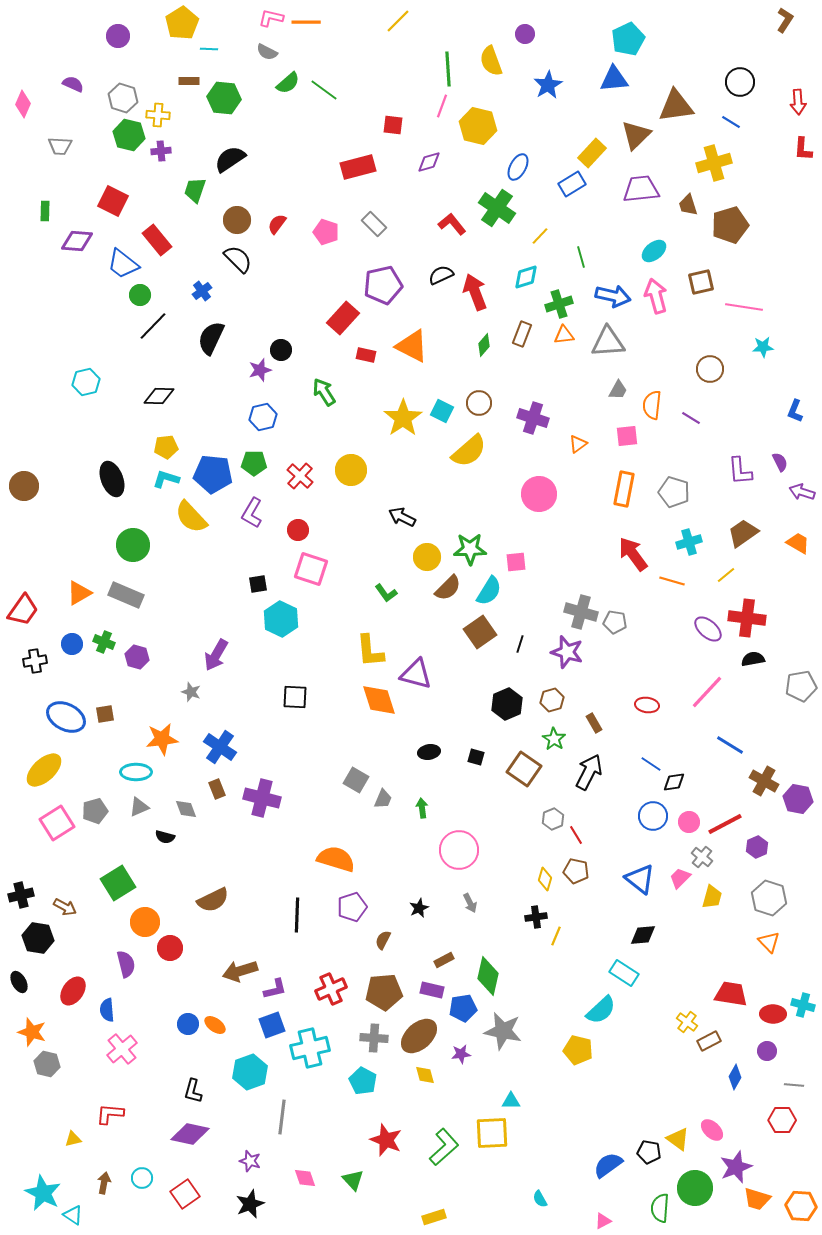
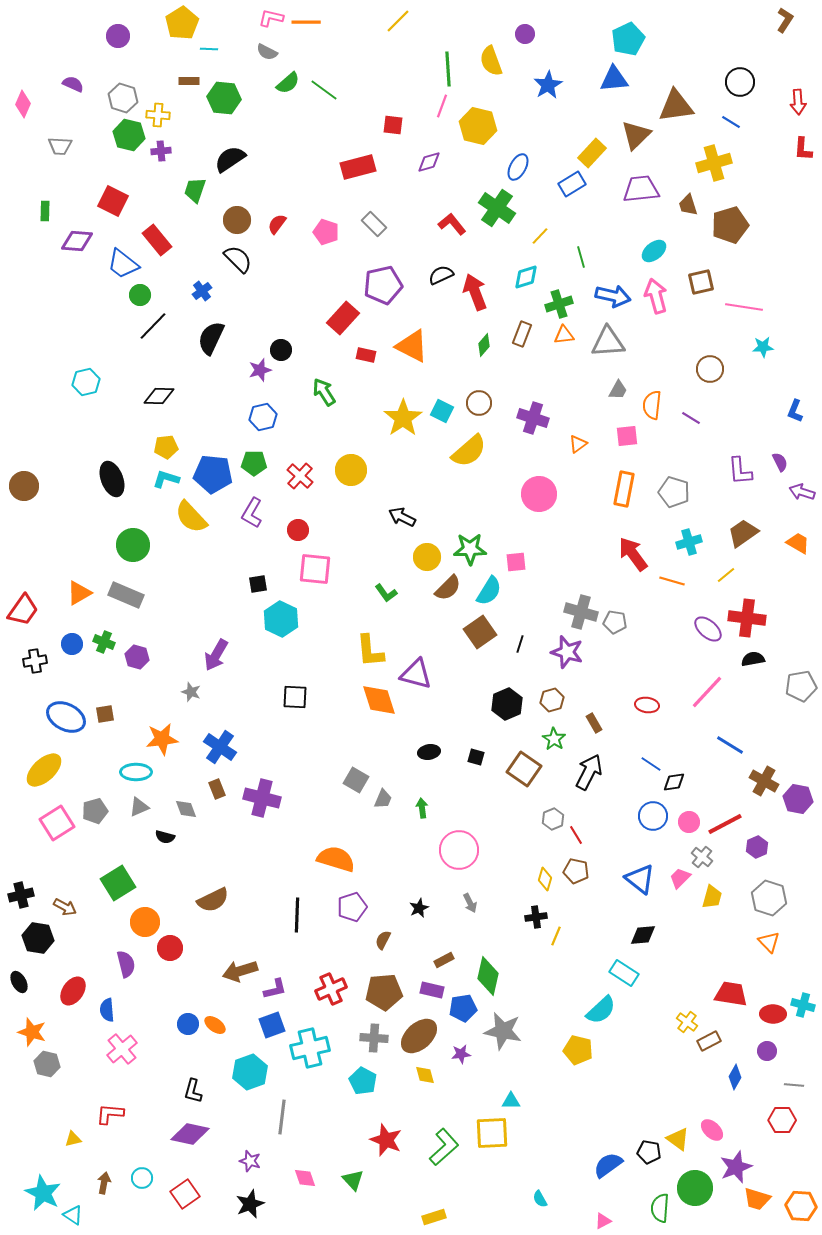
pink square at (311, 569): moved 4 px right; rotated 12 degrees counterclockwise
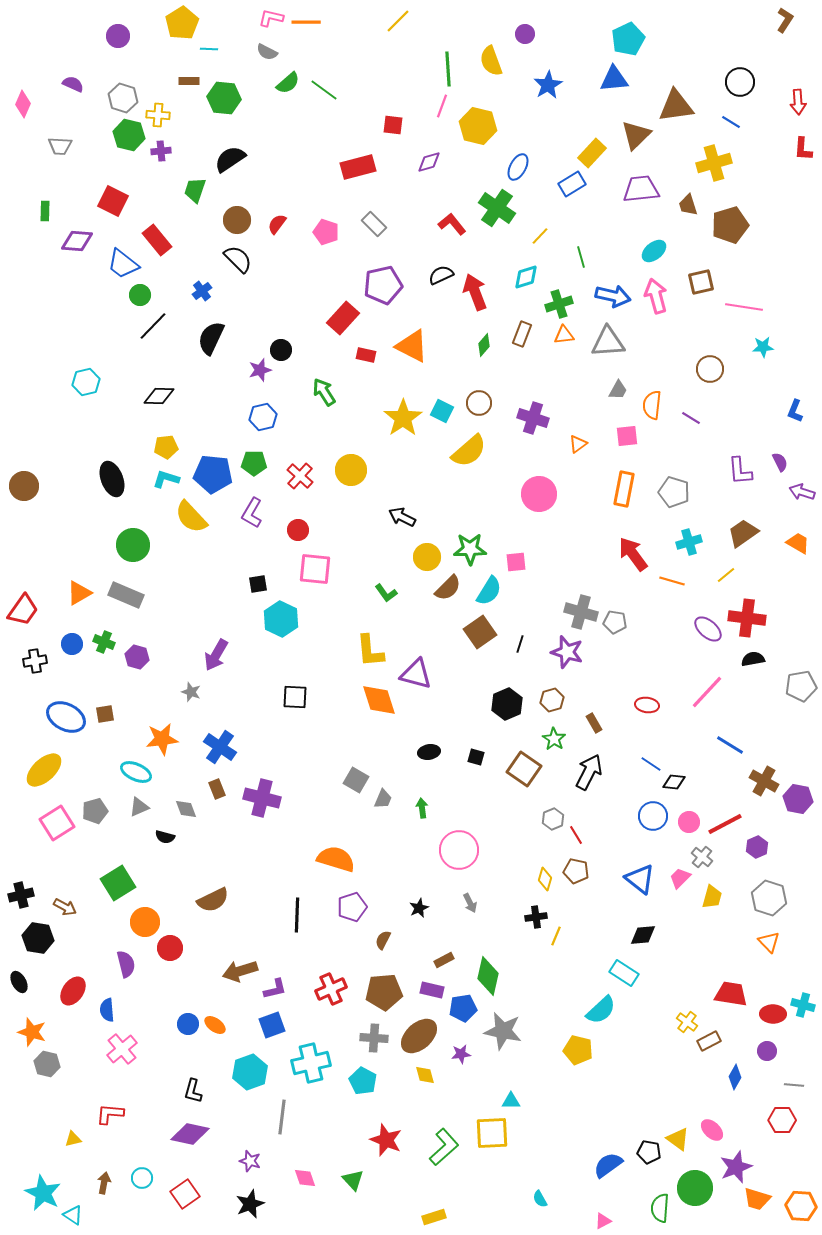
cyan ellipse at (136, 772): rotated 24 degrees clockwise
black diamond at (674, 782): rotated 15 degrees clockwise
cyan cross at (310, 1048): moved 1 px right, 15 px down
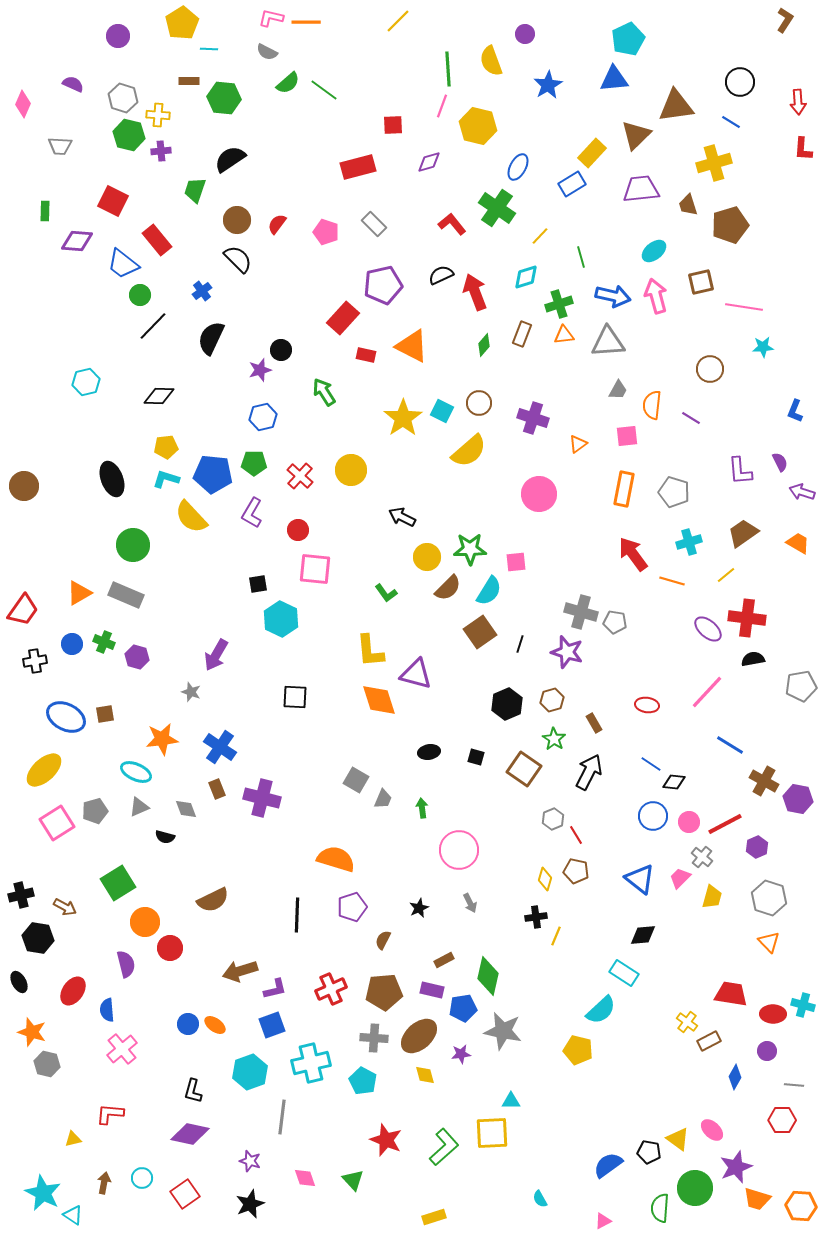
red square at (393, 125): rotated 10 degrees counterclockwise
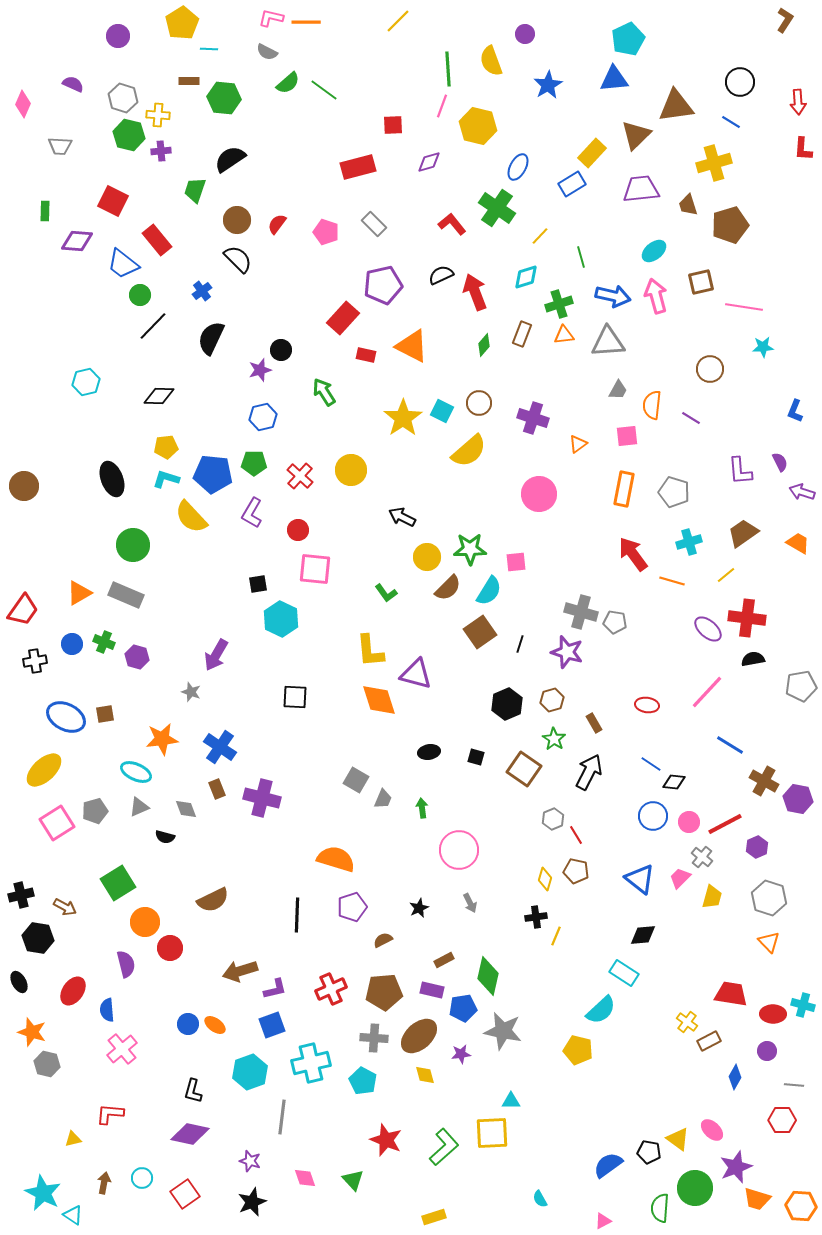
brown semicircle at (383, 940): rotated 36 degrees clockwise
black star at (250, 1204): moved 2 px right, 2 px up
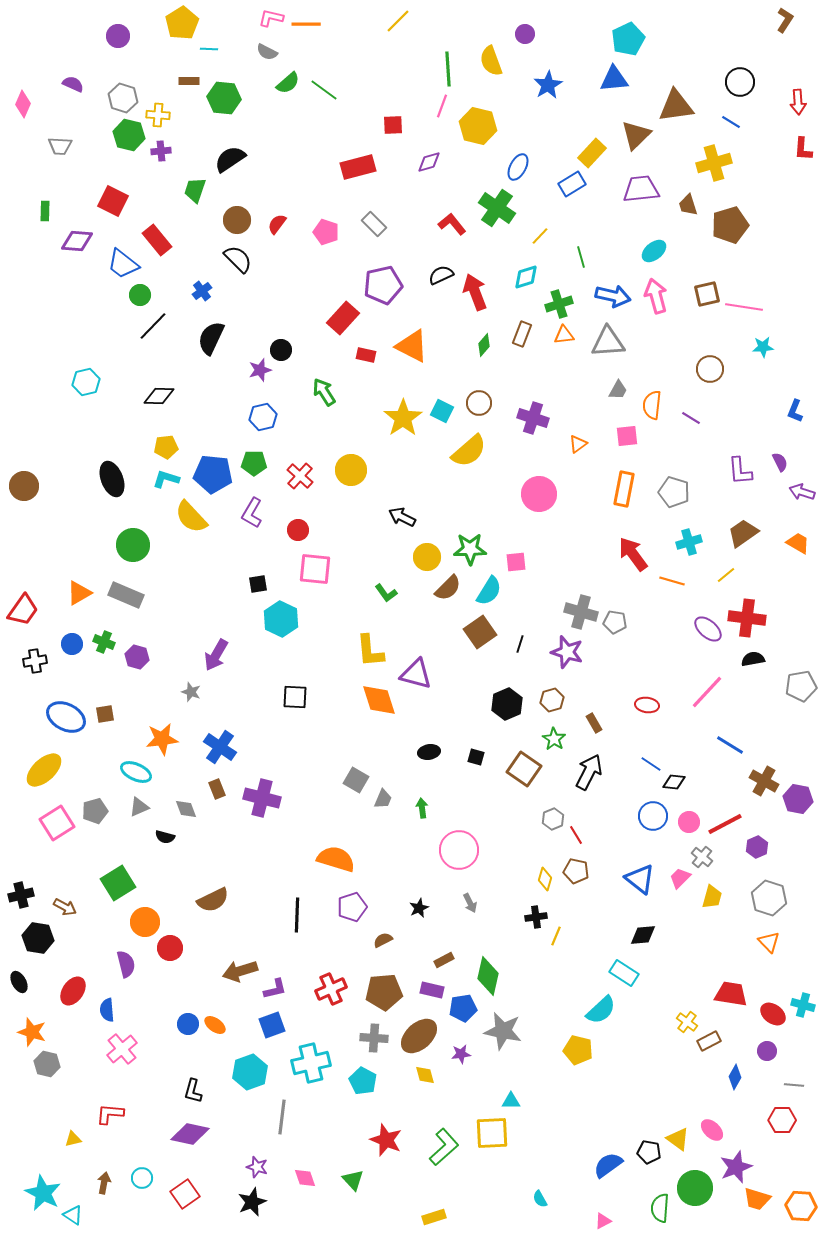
orange line at (306, 22): moved 2 px down
brown square at (701, 282): moved 6 px right, 12 px down
red ellipse at (773, 1014): rotated 35 degrees clockwise
purple star at (250, 1161): moved 7 px right, 6 px down
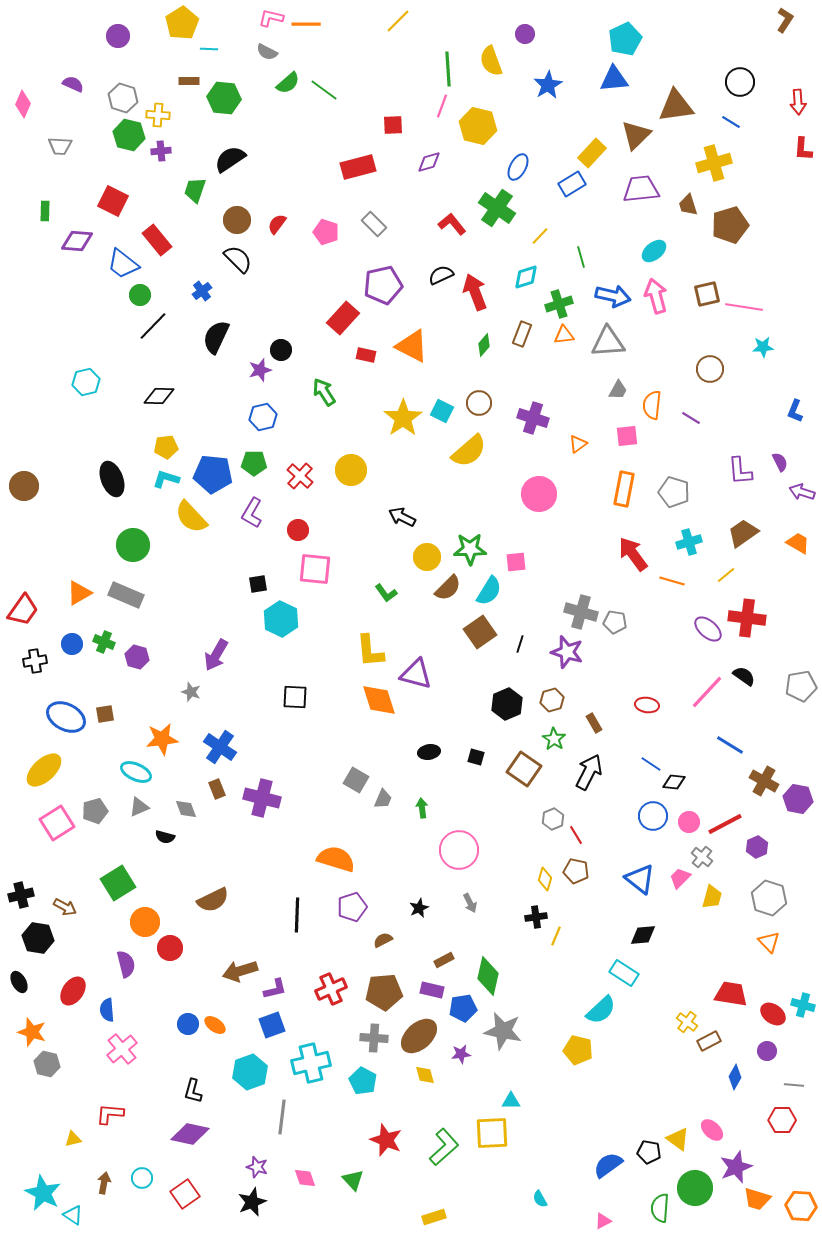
cyan pentagon at (628, 39): moved 3 px left
black semicircle at (211, 338): moved 5 px right, 1 px up
black semicircle at (753, 659): moved 9 px left, 17 px down; rotated 45 degrees clockwise
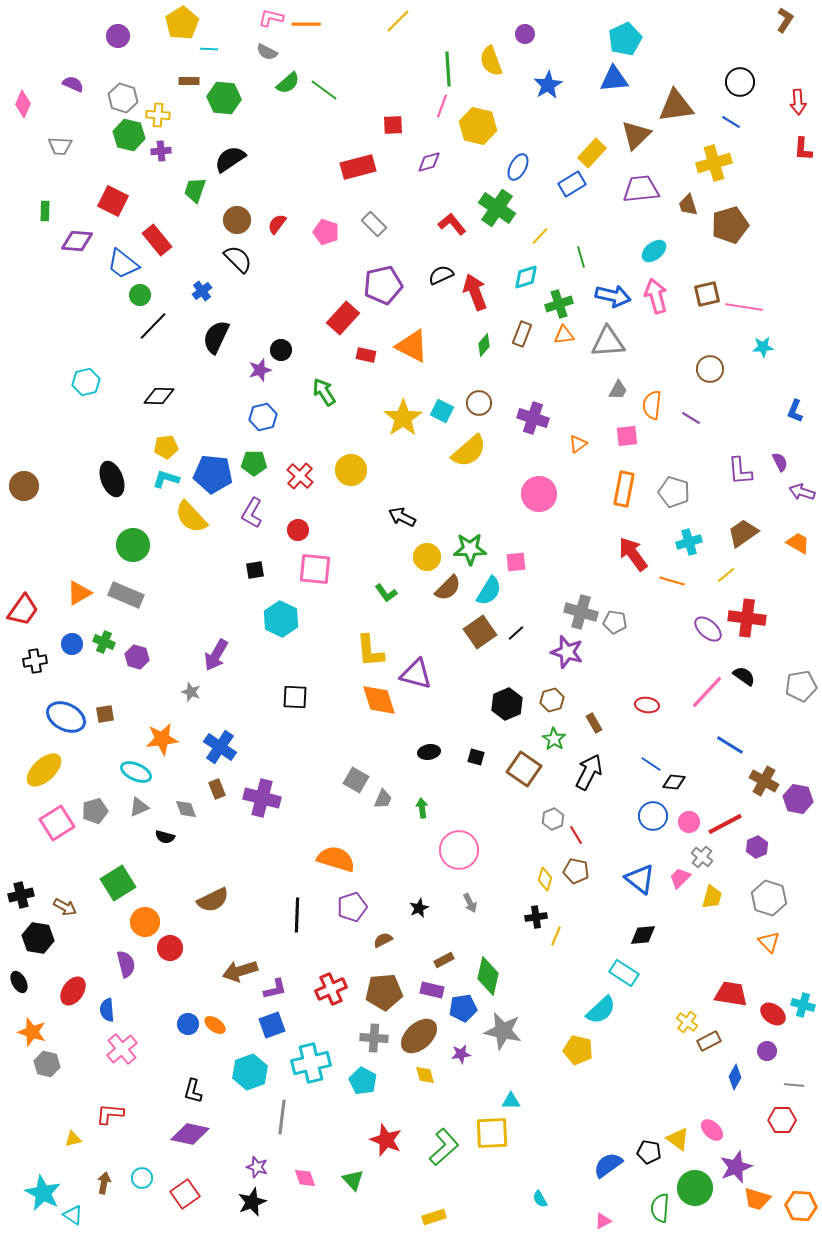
black square at (258, 584): moved 3 px left, 14 px up
black line at (520, 644): moved 4 px left, 11 px up; rotated 30 degrees clockwise
